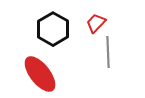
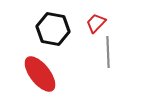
black hexagon: rotated 20 degrees counterclockwise
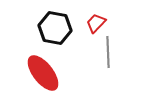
black hexagon: moved 2 px right, 1 px up
red ellipse: moved 3 px right, 1 px up
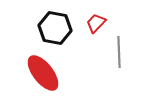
gray line: moved 11 px right
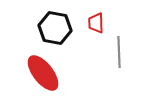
red trapezoid: rotated 45 degrees counterclockwise
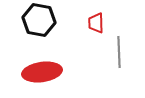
black hexagon: moved 16 px left, 8 px up
red ellipse: moved 1 px left, 1 px up; rotated 60 degrees counterclockwise
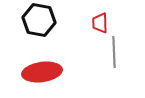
red trapezoid: moved 4 px right
gray line: moved 5 px left
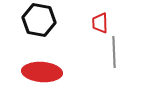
red ellipse: rotated 12 degrees clockwise
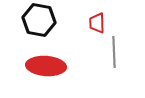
red trapezoid: moved 3 px left
red ellipse: moved 4 px right, 6 px up
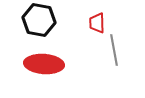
gray line: moved 2 px up; rotated 8 degrees counterclockwise
red ellipse: moved 2 px left, 2 px up
